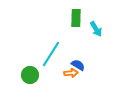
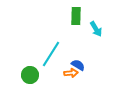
green rectangle: moved 2 px up
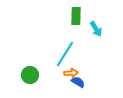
cyan line: moved 14 px right
blue semicircle: moved 17 px down
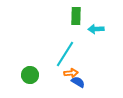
cyan arrow: rotated 119 degrees clockwise
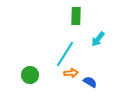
cyan arrow: moved 2 px right, 10 px down; rotated 49 degrees counterclockwise
blue semicircle: moved 12 px right
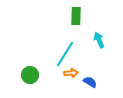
cyan arrow: moved 1 px right, 1 px down; rotated 119 degrees clockwise
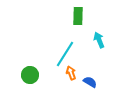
green rectangle: moved 2 px right
orange arrow: rotated 104 degrees counterclockwise
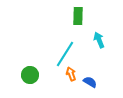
orange arrow: moved 1 px down
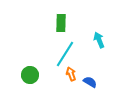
green rectangle: moved 17 px left, 7 px down
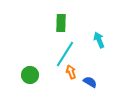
orange arrow: moved 2 px up
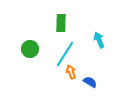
green circle: moved 26 px up
